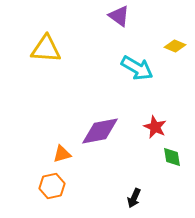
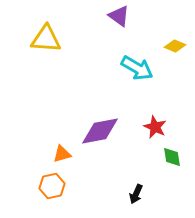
yellow triangle: moved 10 px up
black arrow: moved 2 px right, 4 px up
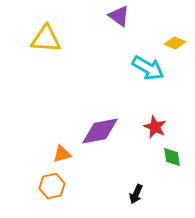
yellow diamond: moved 3 px up
cyan arrow: moved 11 px right
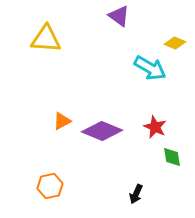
cyan arrow: moved 2 px right
purple diamond: moved 2 px right; rotated 33 degrees clockwise
orange triangle: moved 33 px up; rotated 12 degrees counterclockwise
orange hexagon: moved 2 px left
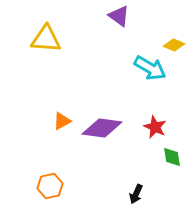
yellow diamond: moved 1 px left, 2 px down
purple diamond: moved 3 px up; rotated 15 degrees counterclockwise
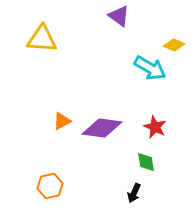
yellow triangle: moved 4 px left
green diamond: moved 26 px left, 5 px down
black arrow: moved 2 px left, 1 px up
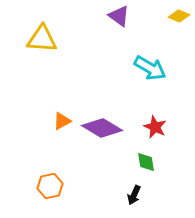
yellow diamond: moved 5 px right, 29 px up
purple diamond: rotated 24 degrees clockwise
black arrow: moved 2 px down
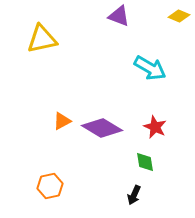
purple triangle: rotated 15 degrees counterclockwise
yellow triangle: rotated 16 degrees counterclockwise
green diamond: moved 1 px left
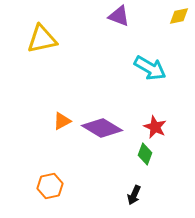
yellow diamond: rotated 35 degrees counterclockwise
green diamond: moved 8 px up; rotated 30 degrees clockwise
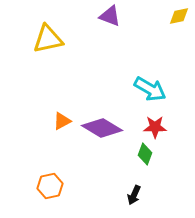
purple triangle: moved 9 px left
yellow triangle: moved 6 px right
cyan arrow: moved 21 px down
red star: rotated 25 degrees counterclockwise
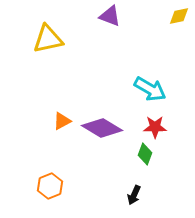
orange hexagon: rotated 10 degrees counterclockwise
